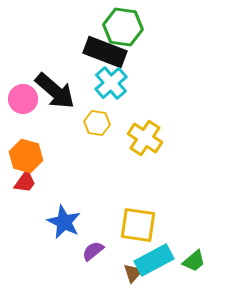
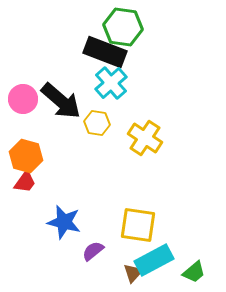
black arrow: moved 6 px right, 10 px down
blue star: rotated 12 degrees counterclockwise
green trapezoid: moved 11 px down
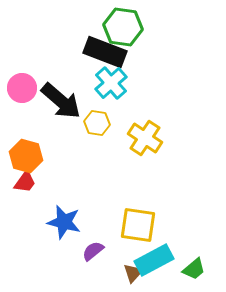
pink circle: moved 1 px left, 11 px up
green trapezoid: moved 3 px up
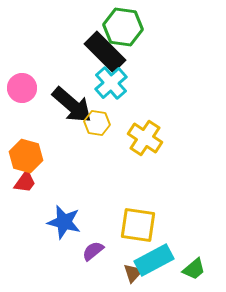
black rectangle: rotated 24 degrees clockwise
black arrow: moved 11 px right, 4 px down
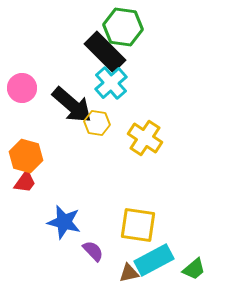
purple semicircle: rotated 85 degrees clockwise
brown triangle: moved 4 px left; rotated 35 degrees clockwise
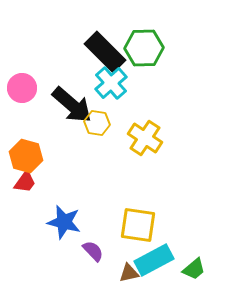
green hexagon: moved 21 px right, 21 px down; rotated 9 degrees counterclockwise
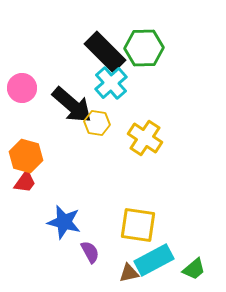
purple semicircle: moved 3 px left, 1 px down; rotated 15 degrees clockwise
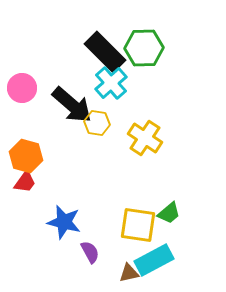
green trapezoid: moved 25 px left, 56 px up
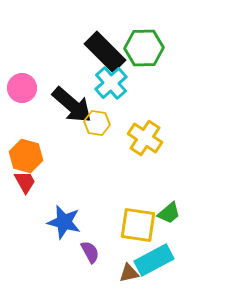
red trapezoid: rotated 65 degrees counterclockwise
